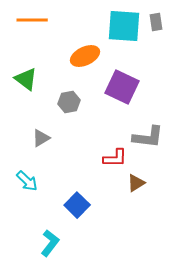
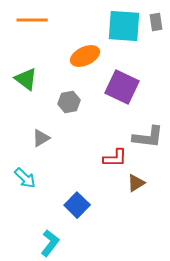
cyan arrow: moved 2 px left, 3 px up
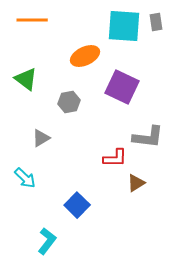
cyan L-shape: moved 3 px left, 2 px up
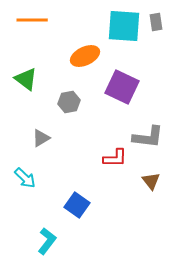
brown triangle: moved 15 px right, 2 px up; rotated 36 degrees counterclockwise
blue square: rotated 10 degrees counterclockwise
